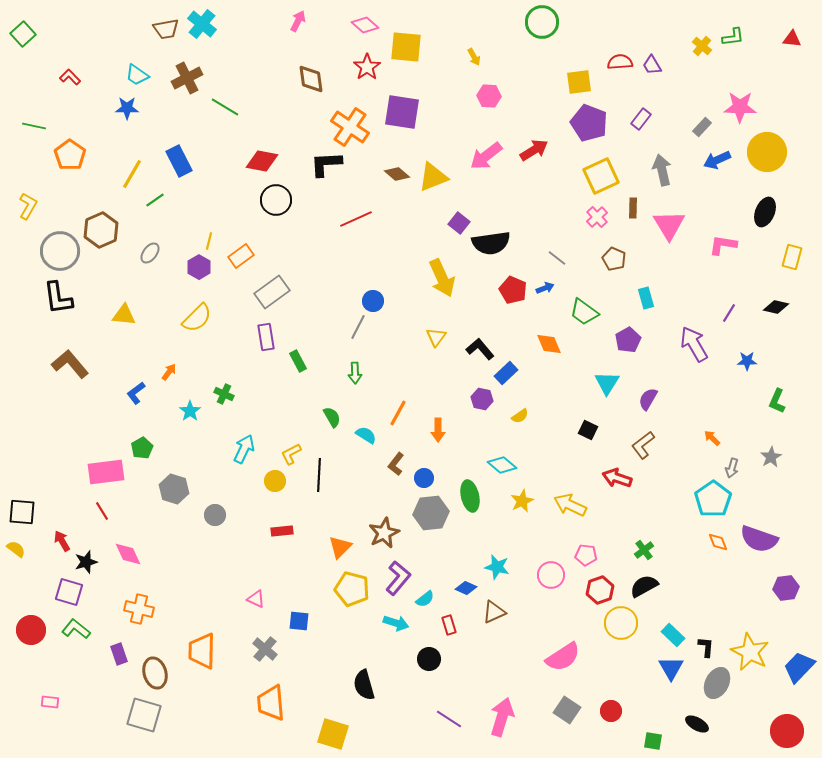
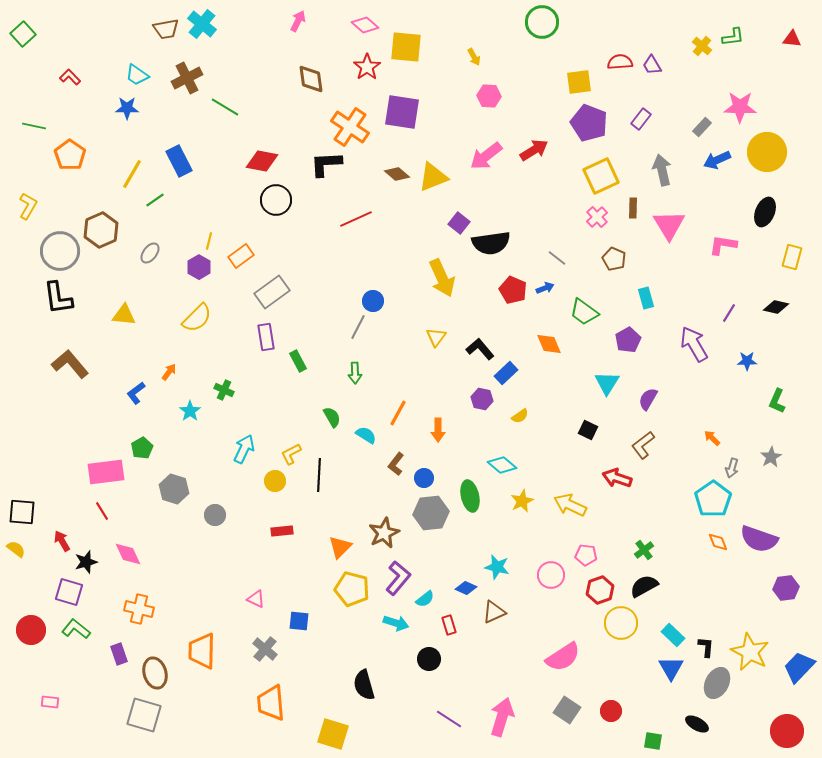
green cross at (224, 394): moved 4 px up
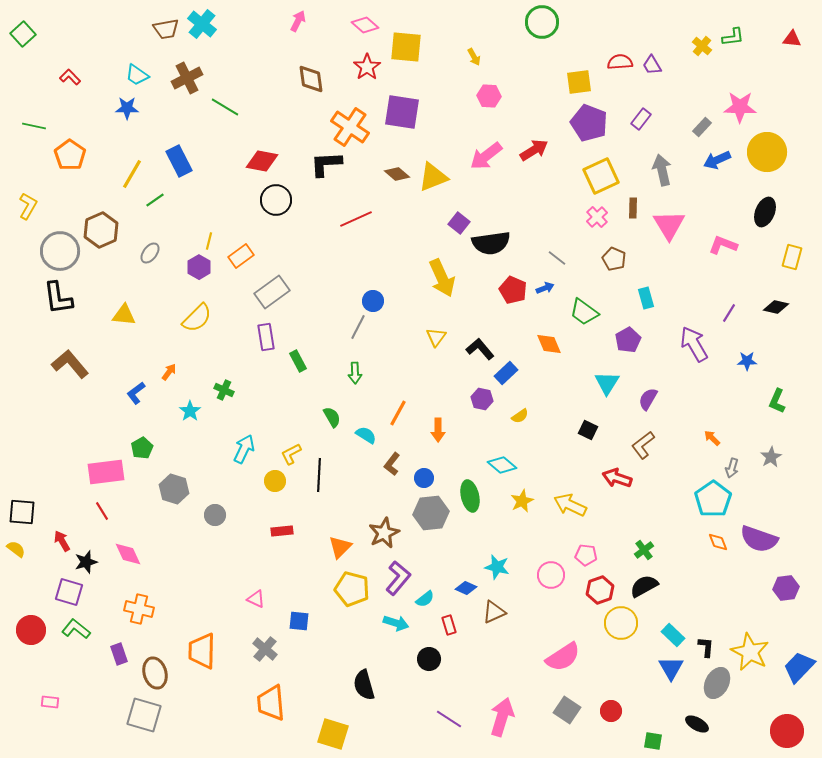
pink L-shape at (723, 245): rotated 12 degrees clockwise
brown L-shape at (396, 464): moved 4 px left
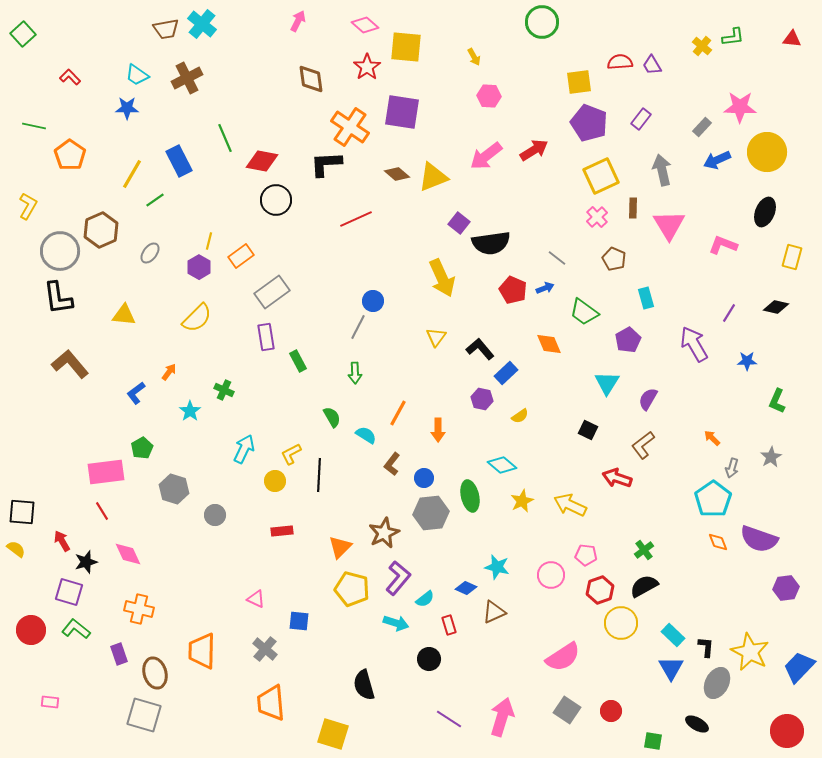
green line at (225, 107): moved 31 px down; rotated 36 degrees clockwise
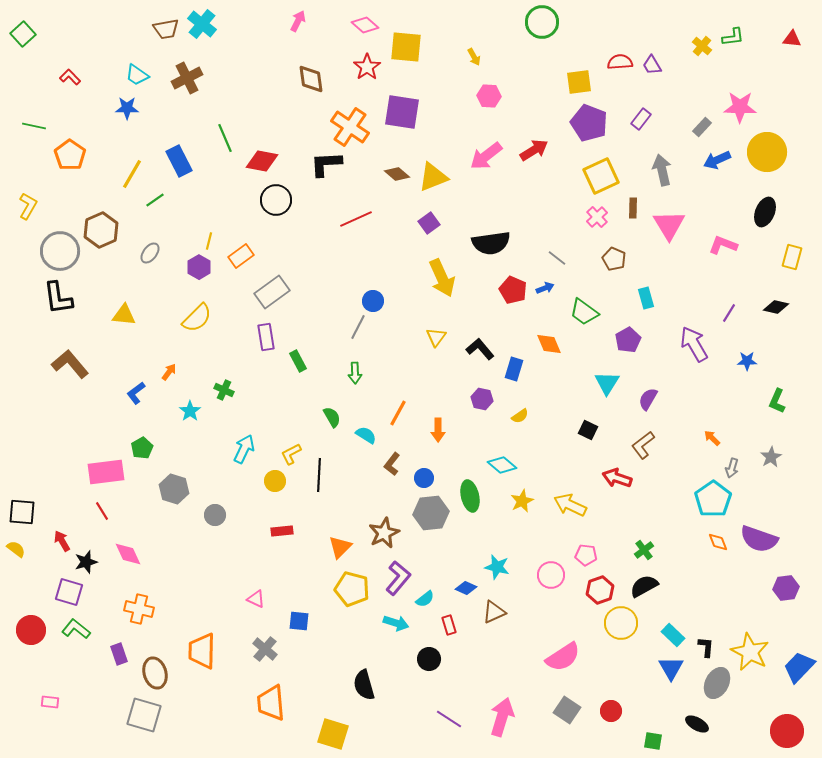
purple square at (459, 223): moved 30 px left; rotated 15 degrees clockwise
blue rectangle at (506, 373): moved 8 px right, 4 px up; rotated 30 degrees counterclockwise
